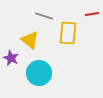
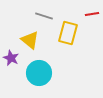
yellow rectangle: rotated 10 degrees clockwise
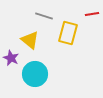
cyan circle: moved 4 px left, 1 px down
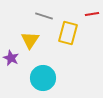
yellow triangle: rotated 24 degrees clockwise
cyan circle: moved 8 px right, 4 px down
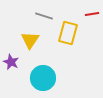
purple star: moved 4 px down
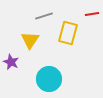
gray line: rotated 36 degrees counterclockwise
cyan circle: moved 6 px right, 1 px down
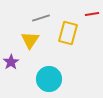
gray line: moved 3 px left, 2 px down
purple star: rotated 14 degrees clockwise
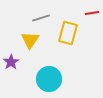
red line: moved 1 px up
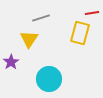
yellow rectangle: moved 12 px right
yellow triangle: moved 1 px left, 1 px up
